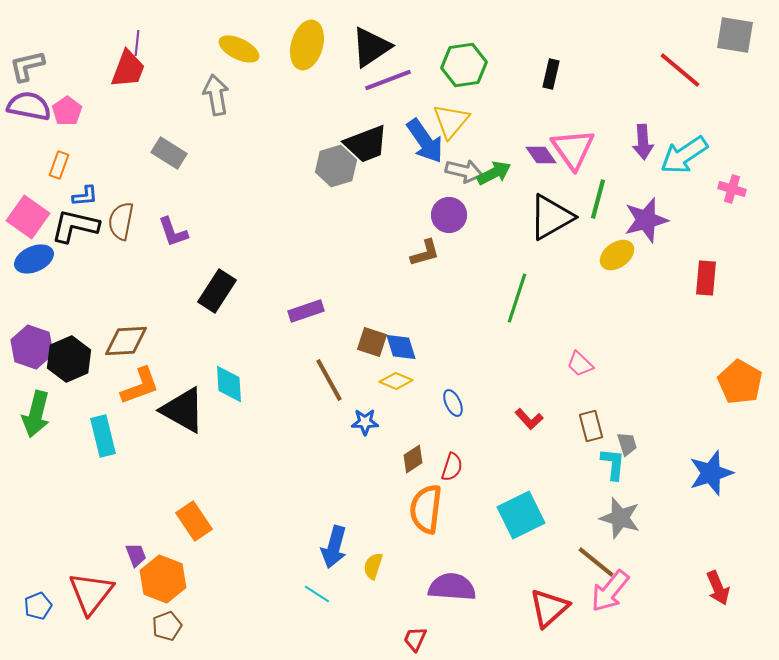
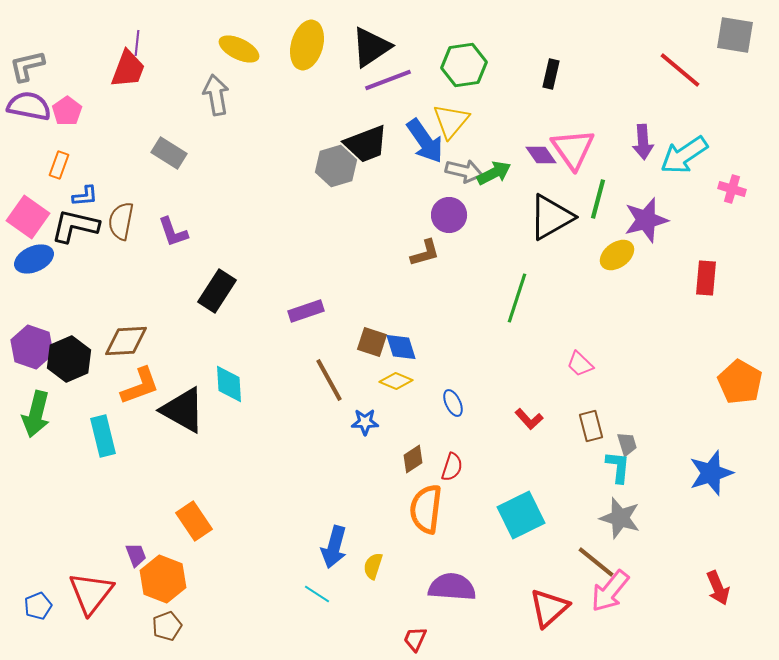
cyan L-shape at (613, 464): moved 5 px right, 3 px down
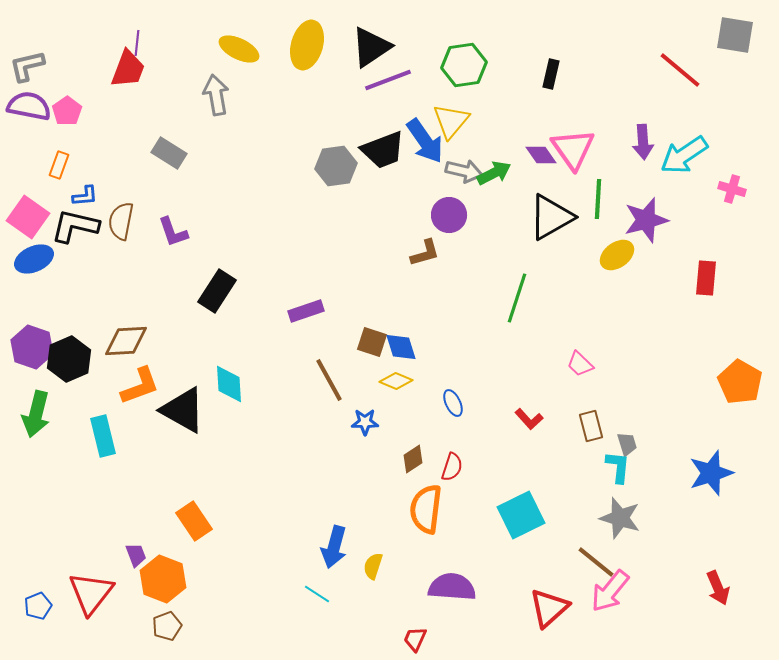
black trapezoid at (366, 144): moved 17 px right, 6 px down
gray hexagon at (336, 166): rotated 9 degrees clockwise
green line at (598, 199): rotated 12 degrees counterclockwise
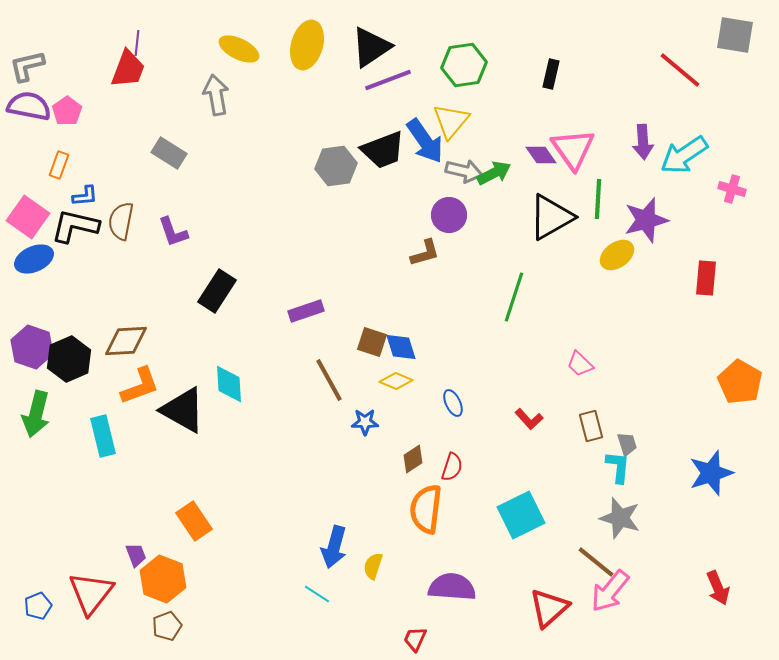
green line at (517, 298): moved 3 px left, 1 px up
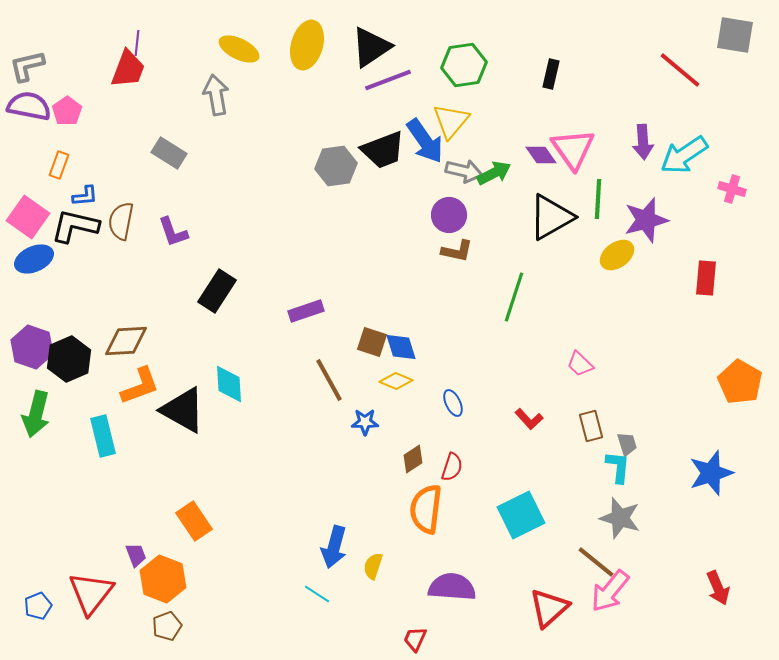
brown L-shape at (425, 253): moved 32 px right, 2 px up; rotated 28 degrees clockwise
